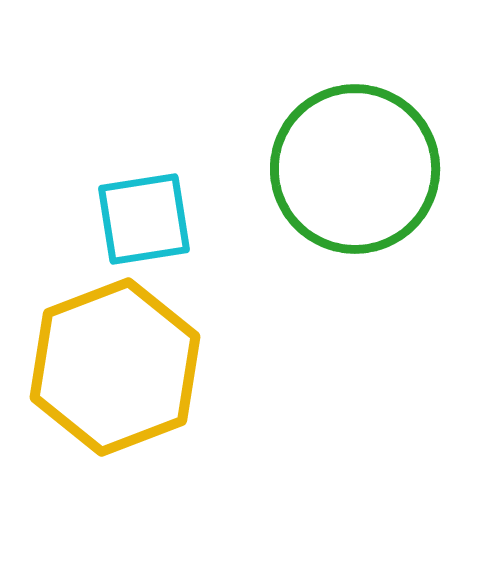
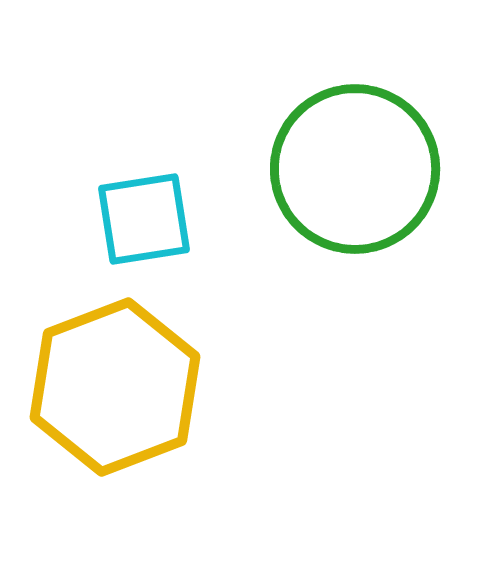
yellow hexagon: moved 20 px down
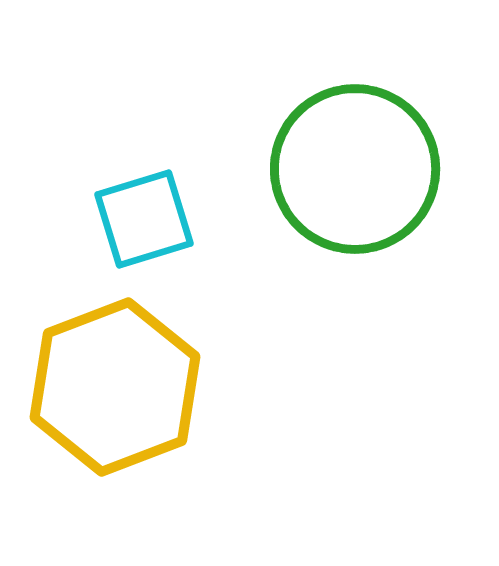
cyan square: rotated 8 degrees counterclockwise
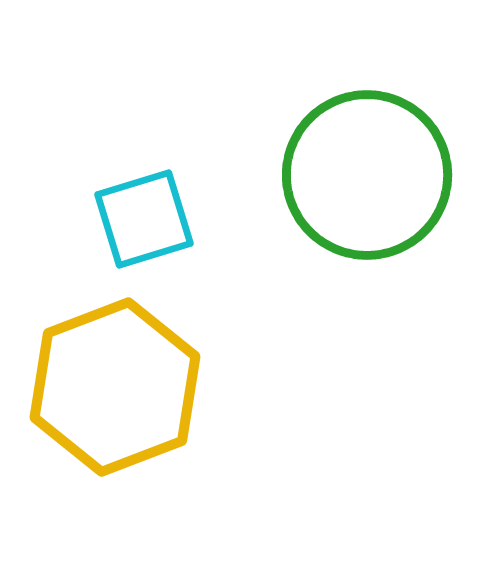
green circle: moved 12 px right, 6 px down
